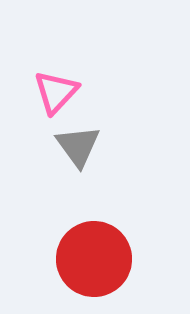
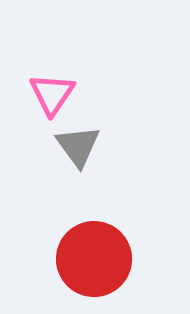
pink triangle: moved 4 px left, 2 px down; rotated 9 degrees counterclockwise
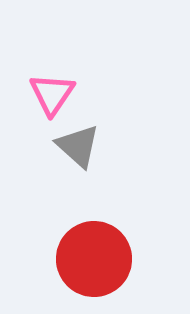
gray triangle: rotated 12 degrees counterclockwise
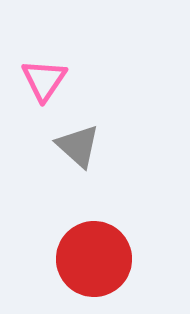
pink triangle: moved 8 px left, 14 px up
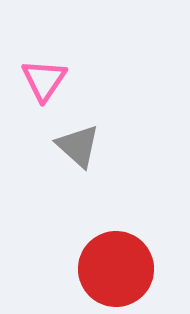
red circle: moved 22 px right, 10 px down
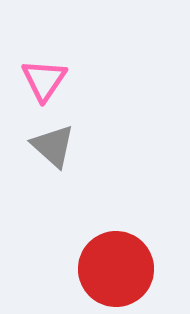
gray triangle: moved 25 px left
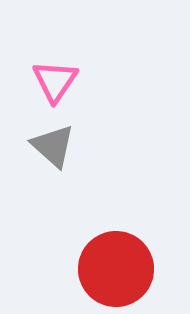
pink triangle: moved 11 px right, 1 px down
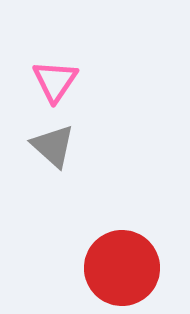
red circle: moved 6 px right, 1 px up
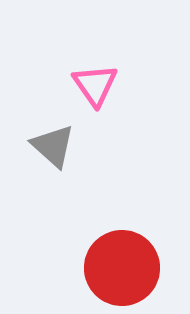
pink triangle: moved 40 px right, 4 px down; rotated 9 degrees counterclockwise
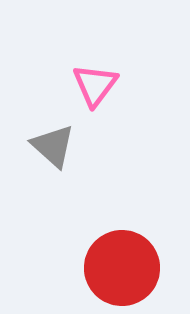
pink triangle: rotated 12 degrees clockwise
